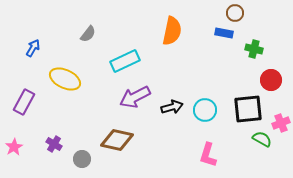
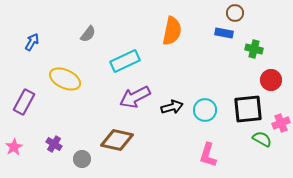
blue arrow: moved 1 px left, 6 px up
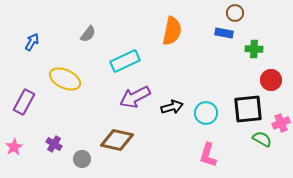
green cross: rotated 12 degrees counterclockwise
cyan circle: moved 1 px right, 3 px down
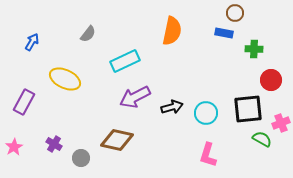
gray circle: moved 1 px left, 1 px up
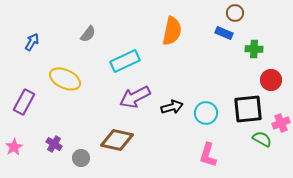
blue rectangle: rotated 12 degrees clockwise
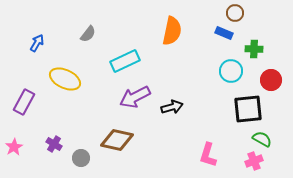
blue arrow: moved 5 px right, 1 px down
cyan circle: moved 25 px right, 42 px up
pink cross: moved 27 px left, 38 px down
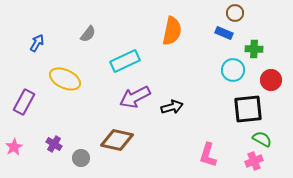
cyan circle: moved 2 px right, 1 px up
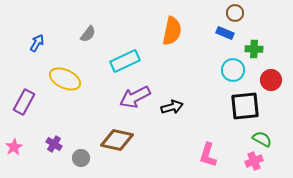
blue rectangle: moved 1 px right
black square: moved 3 px left, 3 px up
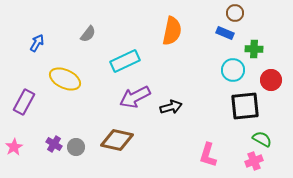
black arrow: moved 1 px left
gray circle: moved 5 px left, 11 px up
